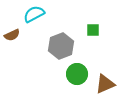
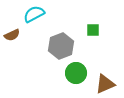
green circle: moved 1 px left, 1 px up
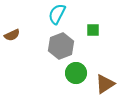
cyan semicircle: moved 23 px right; rotated 35 degrees counterclockwise
brown triangle: rotated 10 degrees counterclockwise
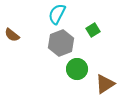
green square: rotated 32 degrees counterclockwise
brown semicircle: rotated 63 degrees clockwise
gray hexagon: moved 3 px up
green circle: moved 1 px right, 4 px up
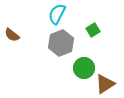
green circle: moved 7 px right, 1 px up
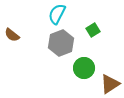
brown triangle: moved 5 px right
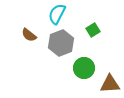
brown semicircle: moved 17 px right
brown triangle: rotated 30 degrees clockwise
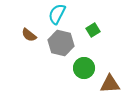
gray hexagon: rotated 25 degrees counterclockwise
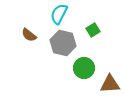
cyan semicircle: moved 2 px right
gray hexagon: moved 2 px right
